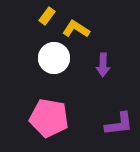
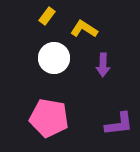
yellow L-shape: moved 8 px right
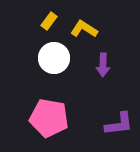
yellow rectangle: moved 2 px right, 5 px down
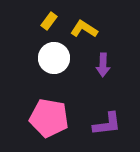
purple L-shape: moved 12 px left
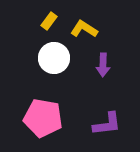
pink pentagon: moved 6 px left
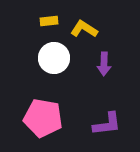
yellow rectangle: rotated 48 degrees clockwise
purple arrow: moved 1 px right, 1 px up
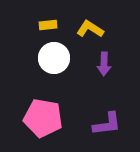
yellow rectangle: moved 1 px left, 4 px down
yellow L-shape: moved 6 px right
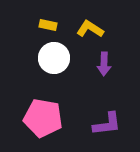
yellow rectangle: rotated 18 degrees clockwise
